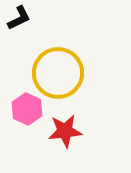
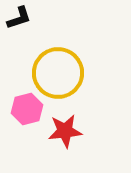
black L-shape: rotated 8 degrees clockwise
pink hexagon: rotated 20 degrees clockwise
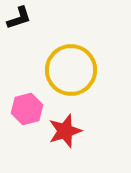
yellow circle: moved 13 px right, 3 px up
red star: rotated 12 degrees counterclockwise
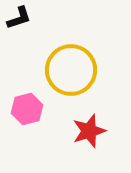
red star: moved 24 px right
